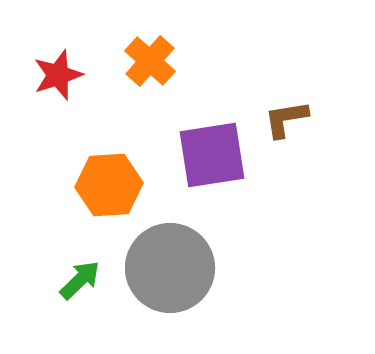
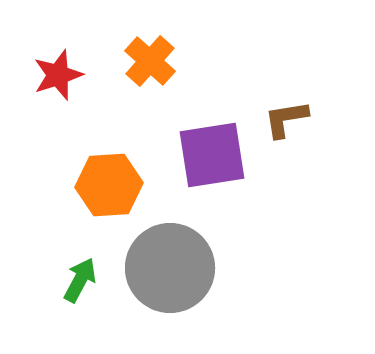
green arrow: rotated 18 degrees counterclockwise
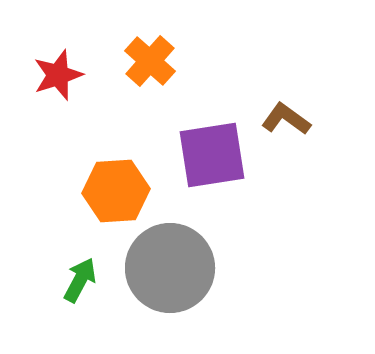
brown L-shape: rotated 45 degrees clockwise
orange hexagon: moved 7 px right, 6 px down
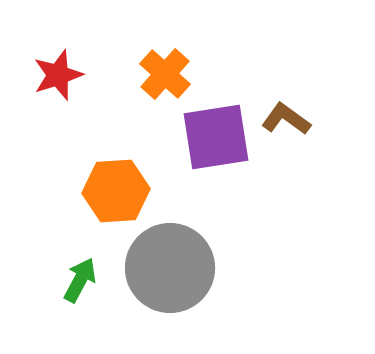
orange cross: moved 15 px right, 13 px down
purple square: moved 4 px right, 18 px up
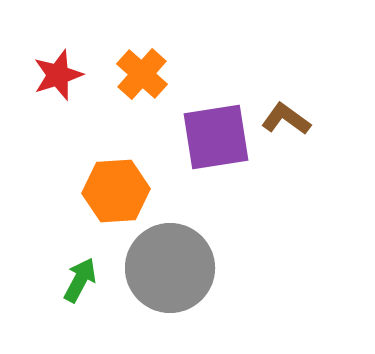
orange cross: moved 23 px left
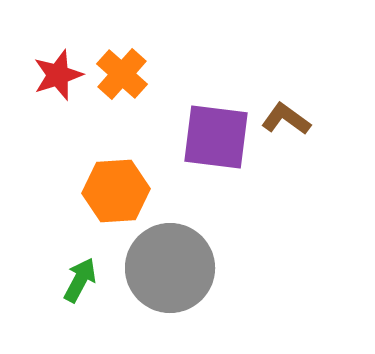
orange cross: moved 20 px left
purple square: rotated 16 degrees clockwise
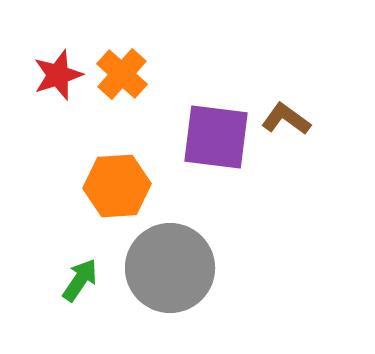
orange hexagon: moved 1 px right, 5 px up
green arrow: rotated 6 degrees clockwise
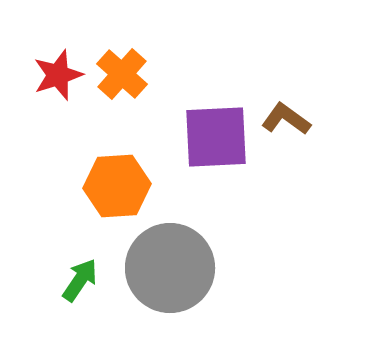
purple square: rotated 10 degrees counterclockwise
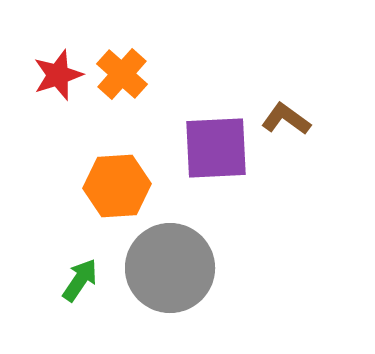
purple square: moved 11 px down
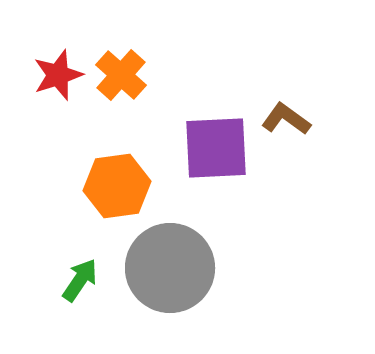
orange cross: moved 1 px left, 1 px down
orange hexagon: rotated 4 degrees counterclockwise
